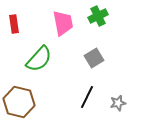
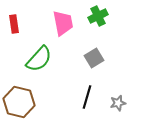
black line: rotated 10 degrees counterclockwise
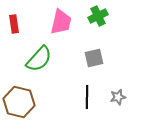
pink trapezoid: moved 2 px left, 1 px up; rotated 24 degrees clockwise
gray square: rotated 18 degrees clockwise
black line: rotated 15 degrees counterclockwise
gray star: moved 6 px up
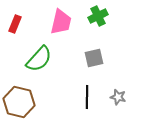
red rectangle: moved 1 px right; rotated 30 degrees clockwise
gray star: rotated 28 degrees clockwise
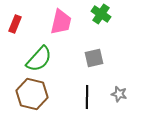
green cross: moved 3 px right, 2 px up; rotated 30 degrees counterclockwise
gray star: moved 1 px right, 3 px up
brown hexagon: moved 13 px right, 8 px up
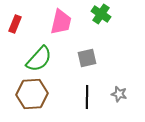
gray square: moved 7 px left
brown hexagon: rotated 16 degrees counterclockwise
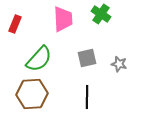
pink trapezoid: moved 2 px right, 3 px up; rotated 16 degrees counterclockwise
gray star: moved 30 px up
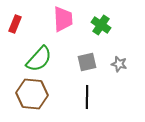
green cross: moved 11 px down
gray square: moved 4 px down
brown hexagon: rotated 8 degrees clockwise
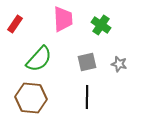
red rectangle: rotated 12 degrees clockwise
brown hexagon: moved 1 px left, 4 px down
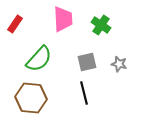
black line: moved 3 px left, 4 px up; rotated 15 degrees counterclockwise
